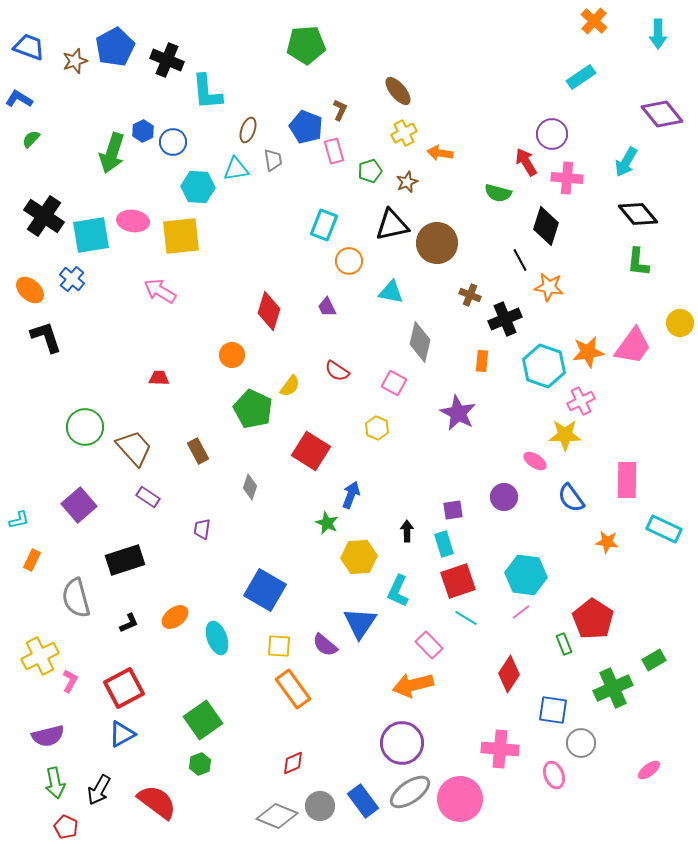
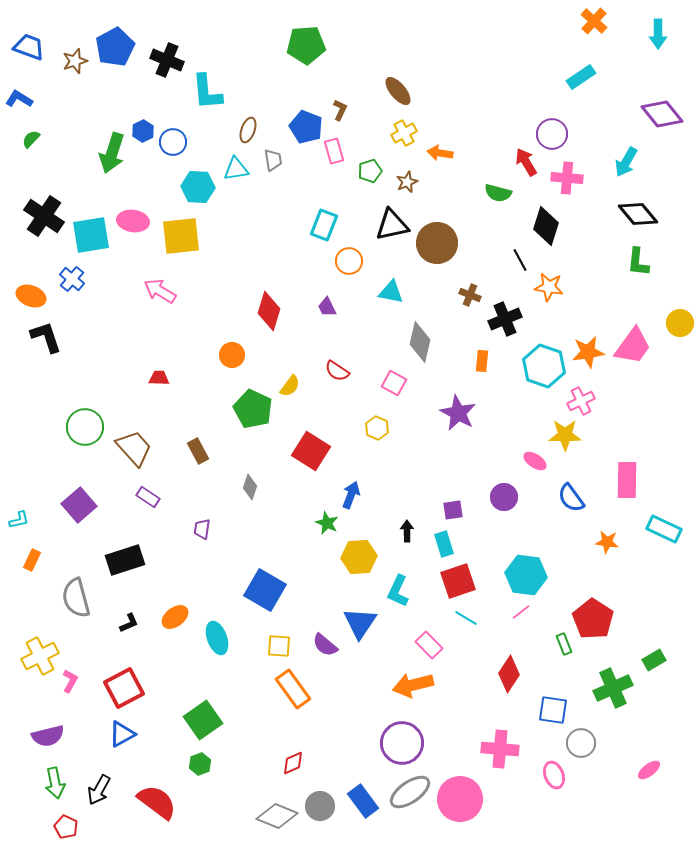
orange ellipse at (30, 290): moved 1 px right, 6 px down; rotated 20 degrees counterclockwise
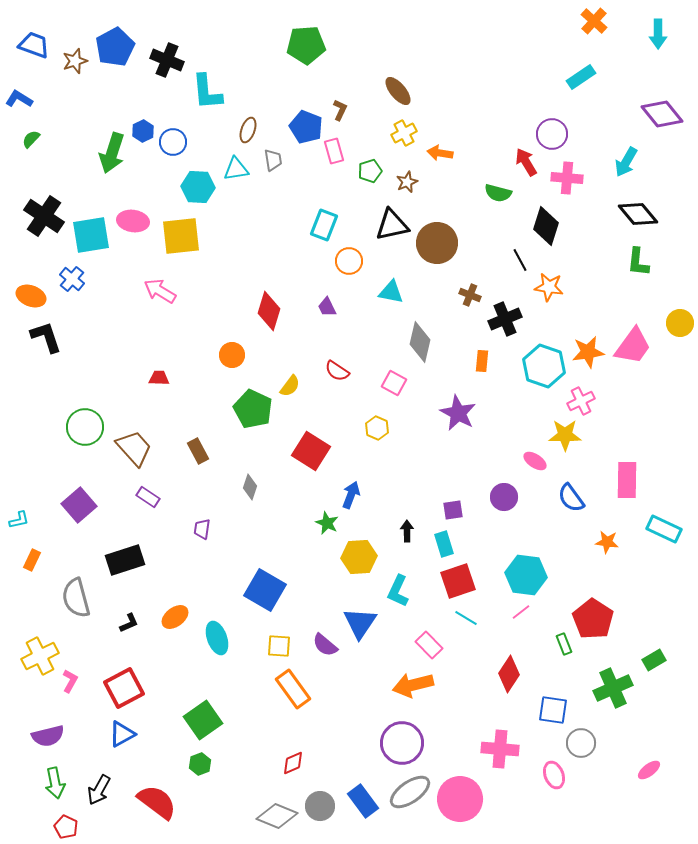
blue trapezoid at (29, 47): moved 5 px right, 2 px up
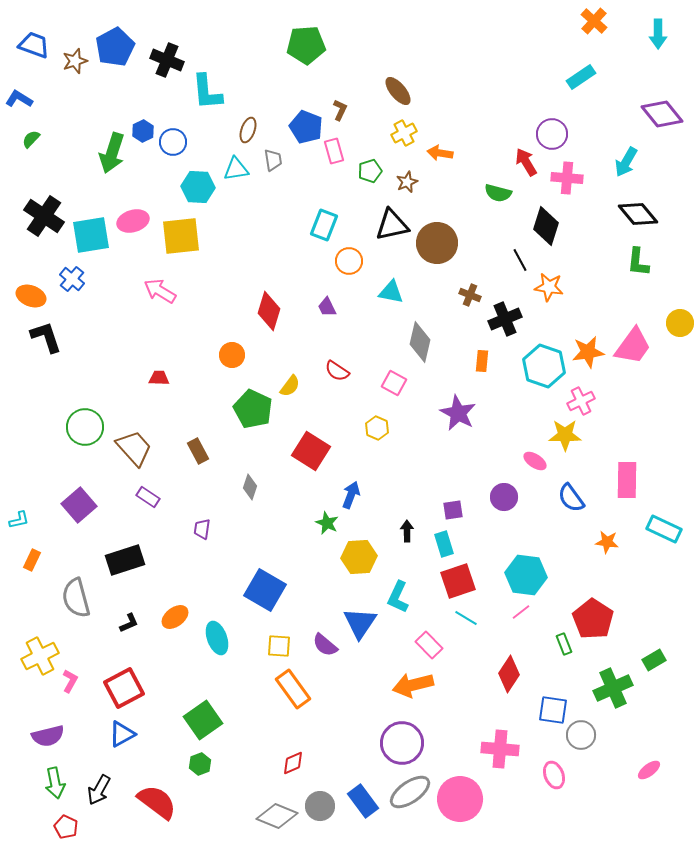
pink ellipse at (133, 221): rotated 24 degrees counterclockwise
cyan L-shape at (398, 591): moved 6 px down
gray circle at (581, 743): moved 8 px up
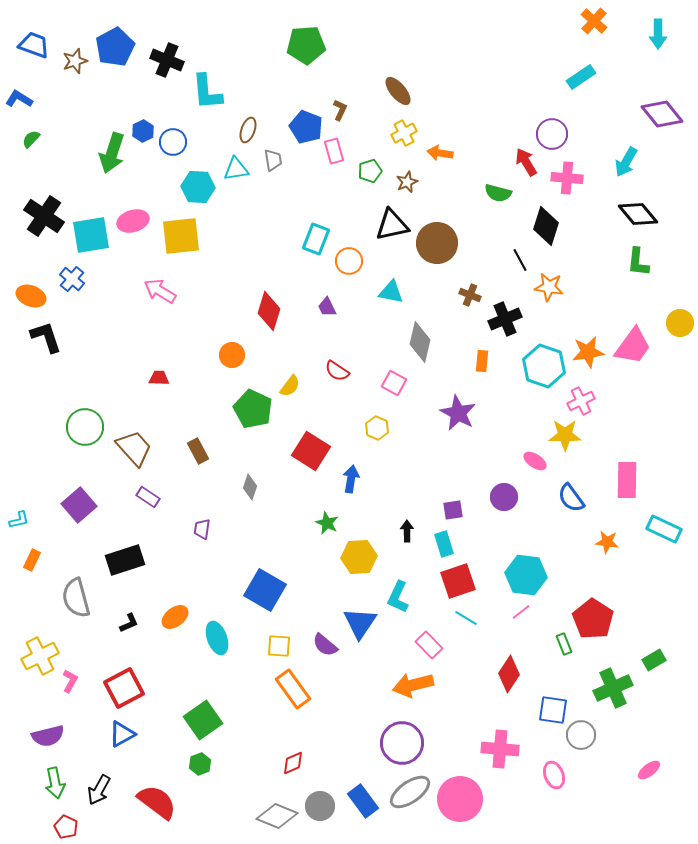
cyan rectangle at (324, 225): moved 8 px left, 14 px down
blue arrow at (351, 495): moved 16 px up; rotated 12 degrees counterclockwise
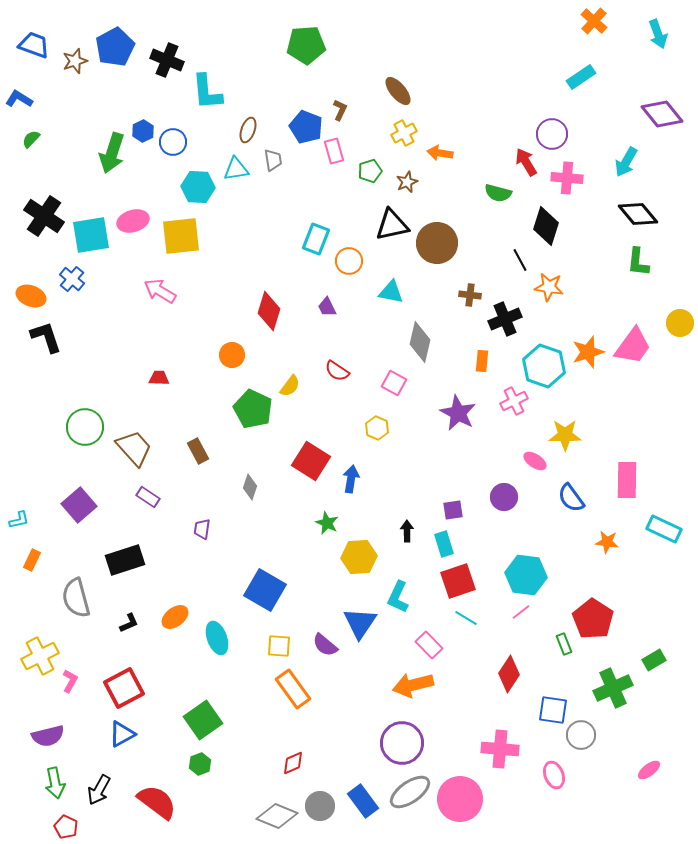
cyan arrow at (658, 34): rotated 20 degrees counterclockwise
brown cross at (470, 295): rotated 15 degrees counterclockwise
orange star at (588, 352): rotated 8 degrees counterclockwise
pink cross at (581, 401): moved 67 px left
red square at (311, 451): moved 10 px down
